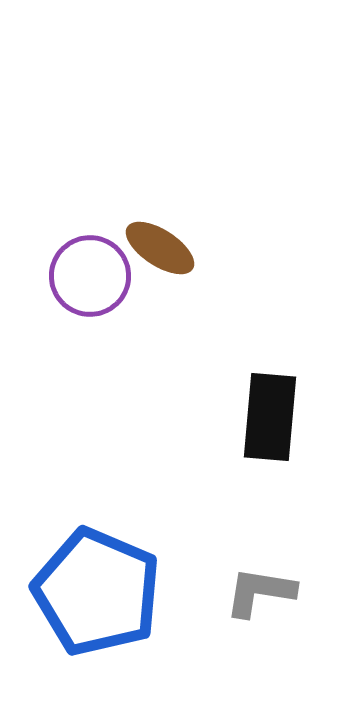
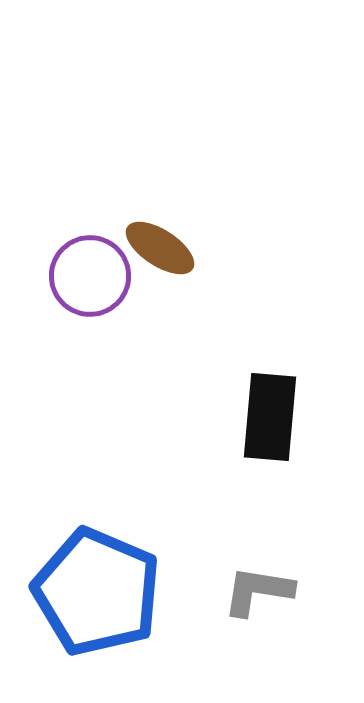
gray L-shape: moved 2 px left, 1 px up
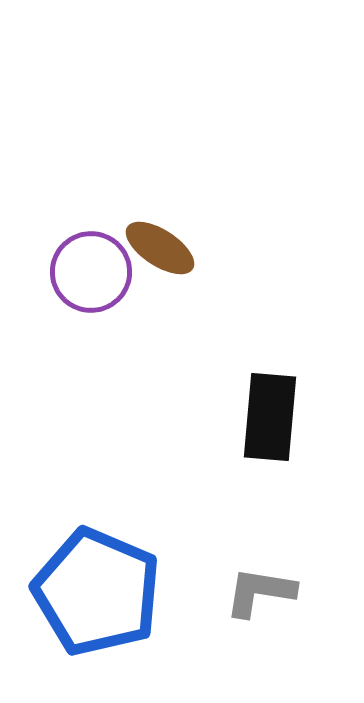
purple circle: moved 1 px right, 4 px up
gray L-shape: moved 2 px right, 1 px down
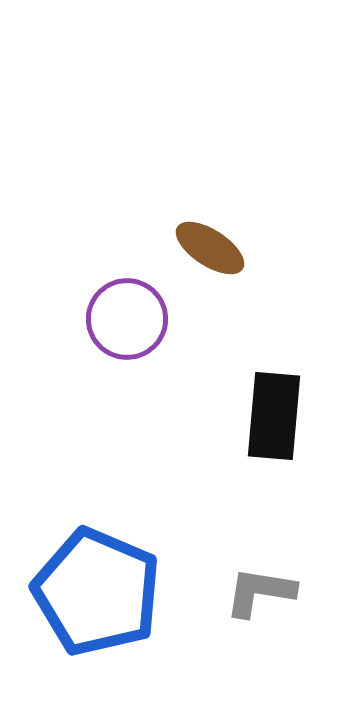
brown ellipse: moved 50 px right
purple circle: moved 36 px right, 47 px down
black rectangle: moved 4 px right, 1 px up
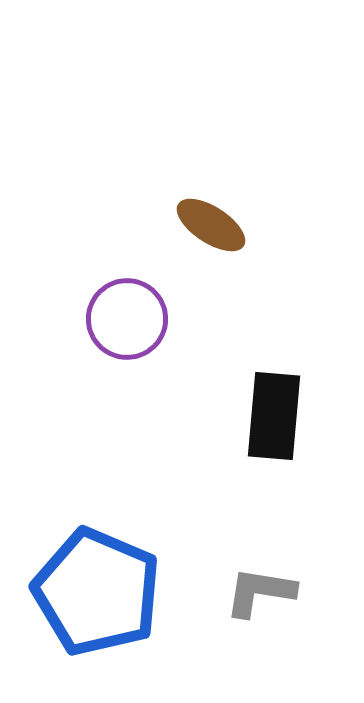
brown ellipse: moved 1 px right, 23 px up
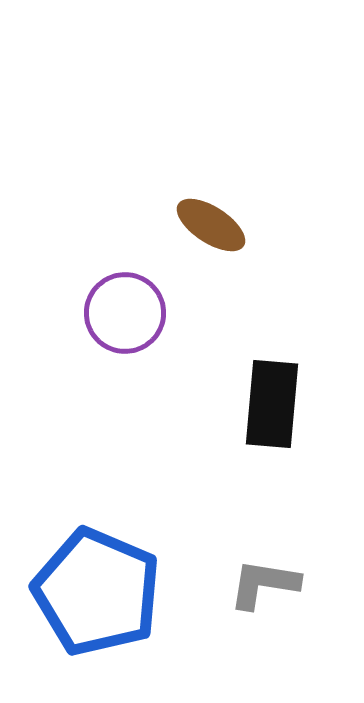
purple circle: moved 2 px left, 6 px up
black rectangle: moved 2 px left, 12 px up
gray L-shape: moved 4 px right, 8 px up
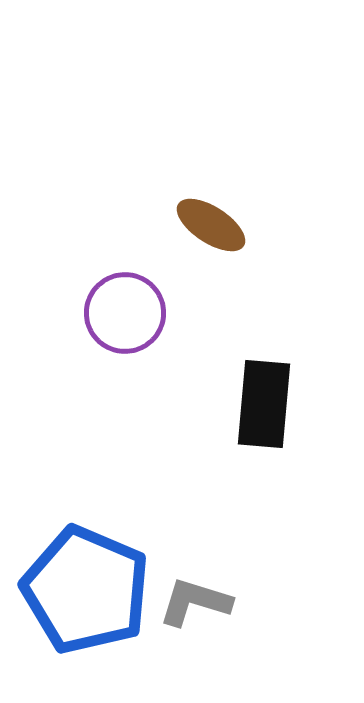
black rectangle: moved 8 px left
gray L-shape: moved 69 px left, 18 px down; rotated 8 degrees clockwise
blue pentagon: moved 11 px left, 2 px up
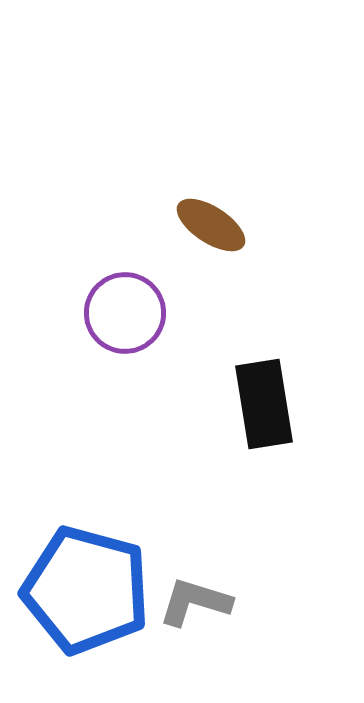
black rectangle: rotated 14 degrees counterclockwise
blue pentagon: rotated 8 degrees counterclockwise
